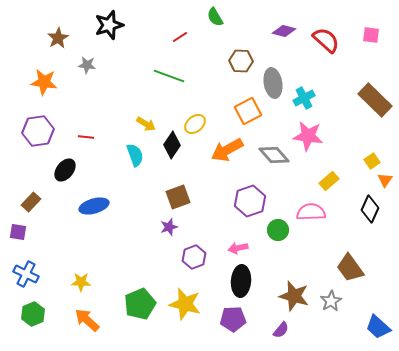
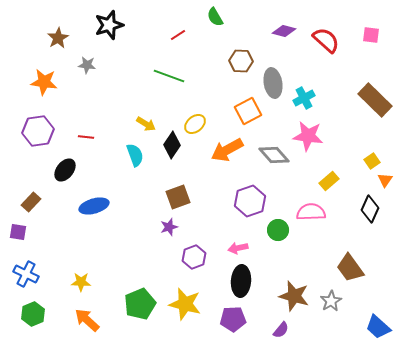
red line at (180, 37): moved 2 px left, 2 px up
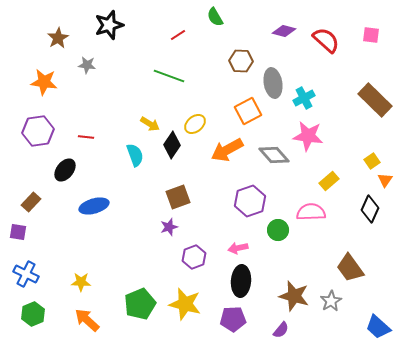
yellow arrow at (146, 124): moved 4 px right
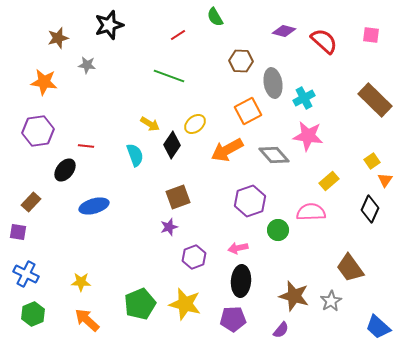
brown star at (58, 38): rotated 15 degrees clockwise
red semicircle at (326, 40): moved 2 px left, 1 px down
red line at (86, 137): moved 9 px down
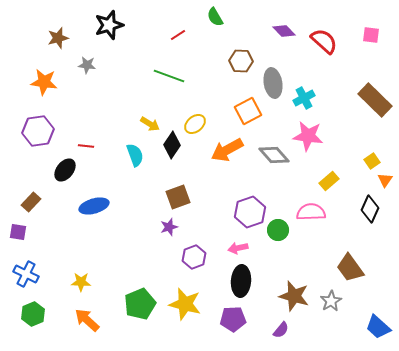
purple diamond at (284, 31): rotated 30 degrees clockwise
purple hexagon at (250, 201): moved 11 px down
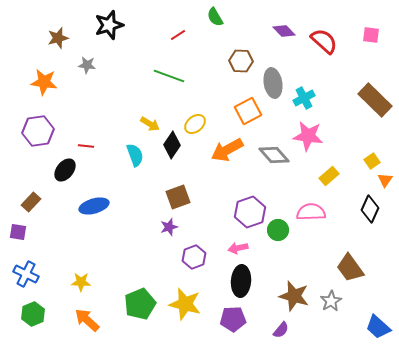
yellow rectangle at (329, 181): moved 5 px up
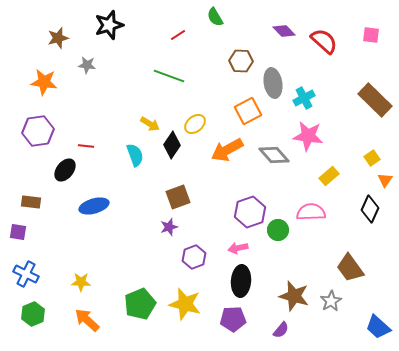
yellow square at (372, 161): moved 3 px up
brown rectangle at (31, 202): rotated 54 degrees clockwise
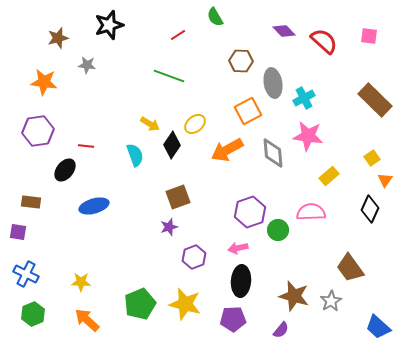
pink square at (371, 35): moved 2 px left, 1 px down
gray diamond at (274, 155): moved 1 px left, 2 px up; rotated 36 degrees clockwise
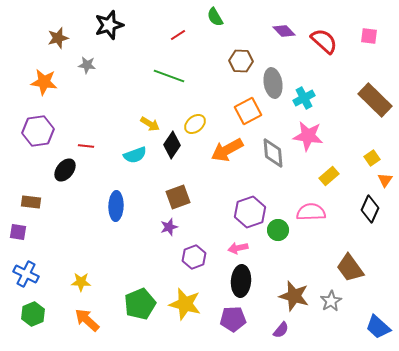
cyan semicircle at (135, 155): rotated 90 degrees clockwise
blue ellipse at (94, 206): moved 22 px right; rotated 72 degrees counterclockwise
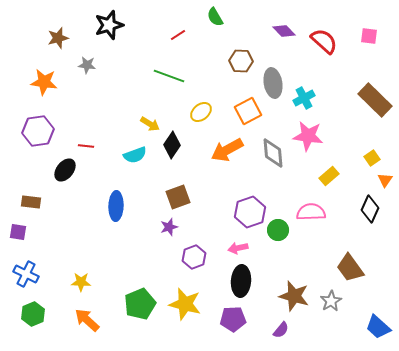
yellow ellipse at (195, 124): moved 6 px right, 12 px up
